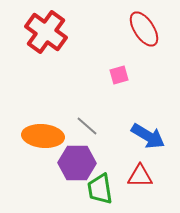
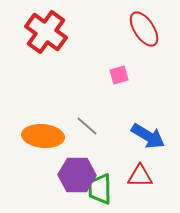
purple hexagon: moved 12 px down
green trapezoid: rotated 8 degrees clockwise
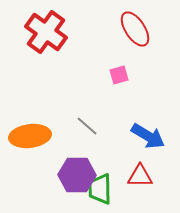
red ellipse: moved 9 px left
orange ellipse: moved 13 px left; rotated 12 degrees counterclockwise
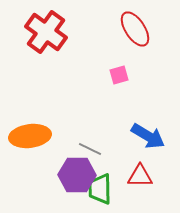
gray line: moved 3 px right, 23 px down; rotated 15 degrees counterclockwise
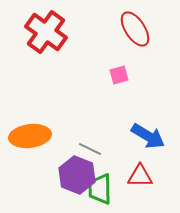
purple hexagon: rotated 21 degrees clockwise
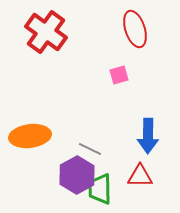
red ellipse: rotated 15 degrees clockwise
blue arrow: rotated 60 degrees clockwise
purple hexagon: rotated 9 degrees clockwise
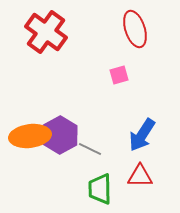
blue arrow: moved 6 px left, 1 px up; rotated 32 degrees clockwise
purple hexagon: moved 17 px left, 40 px up
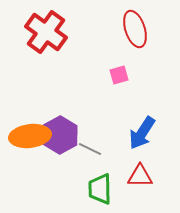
blue arrow: moved 2 px up
